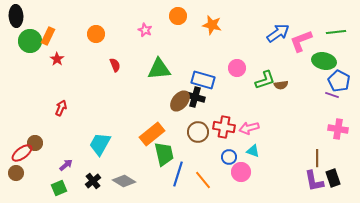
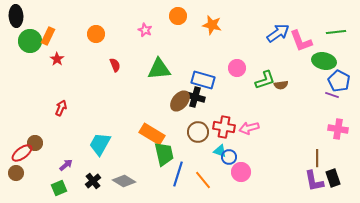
pink L-shape at (301, 41): rotated 90 degrees counterclockwise
orange rectangle at (152, 134): rotated 70 degrees clockwise
cyan triangle at (253, 151): moved 33 px left
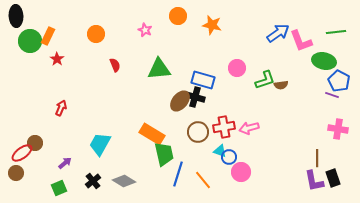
red cross at (224, 127): rotated 20 degrees counterclockwise
purple arrow at (66, 165): moved 1 px left, 2 px up
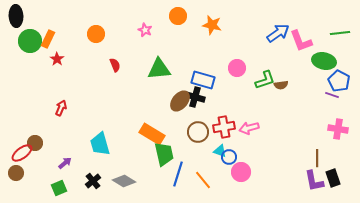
green line at (336, 32): moved 4 px right, 1 px down
orange rectangle at (48, 36): moved 3 px down
cyan trapezoid at (100, 144): rotated 45 degrees counterclockwise
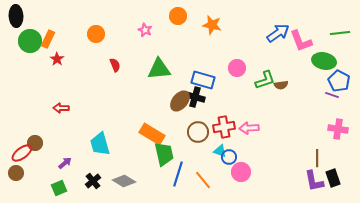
red arrow at (61, 108): rotated 112 degrees counterclockwise
pink arrow at (249, 128): rotated 12 degrees clockwise
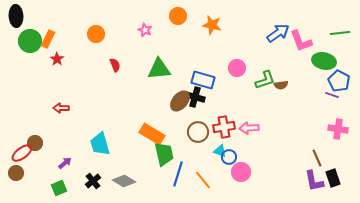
brown line at (317, 158): rotated 24 degrees counterclockwise
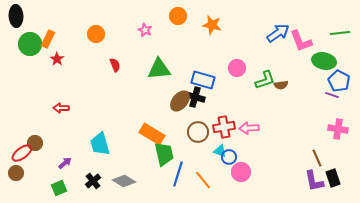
green circle at (30, 41): moved 3 px down
